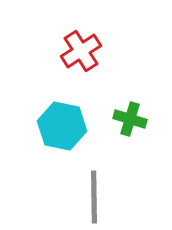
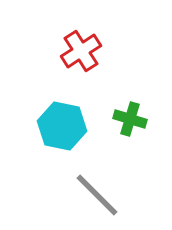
gray line: moved 3 px right, 2 px up; rotated 44 degrees counterclockwise
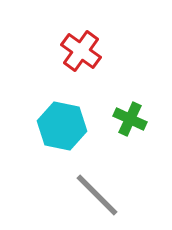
red cross: rotated 21 degrees counterclockwise
green cross: rotated 8 degrees clockwise
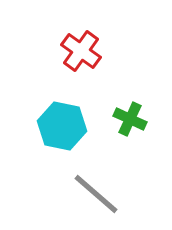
gray line: moved 1 px left, 1 px up; rotated 4 degrees counterclockwise
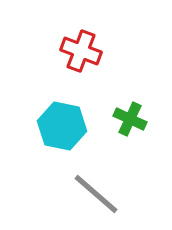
red cross: rotated 15 degrees counterclockwise
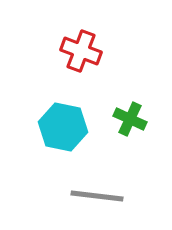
cyan hexagon: moved 1 px right, 1 px down
gray line: moved 1 px right, 2 px down; rotated 34 degrees counterclockwise
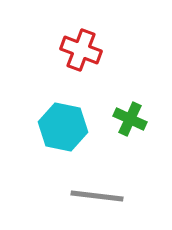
red cross: moved 1 px up
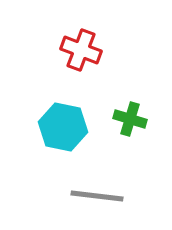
green cross: rotated 8 degrees counterclockwise
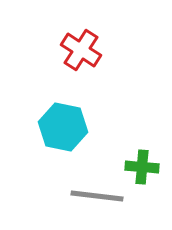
red cross: rotated 12 degrees clockwise
green cross: moved 12 px right, 48 px down; rotated 12 degrees counterclockwise
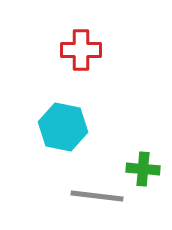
red cross: rotated 33 degrees counterclockwise
green cross: moved 1 px right, 2 px down
